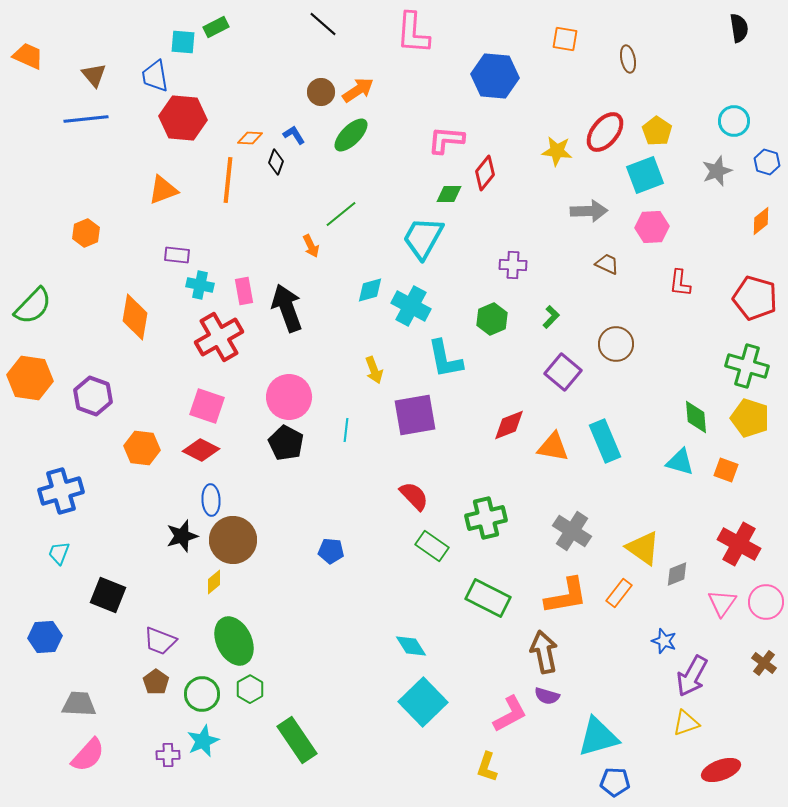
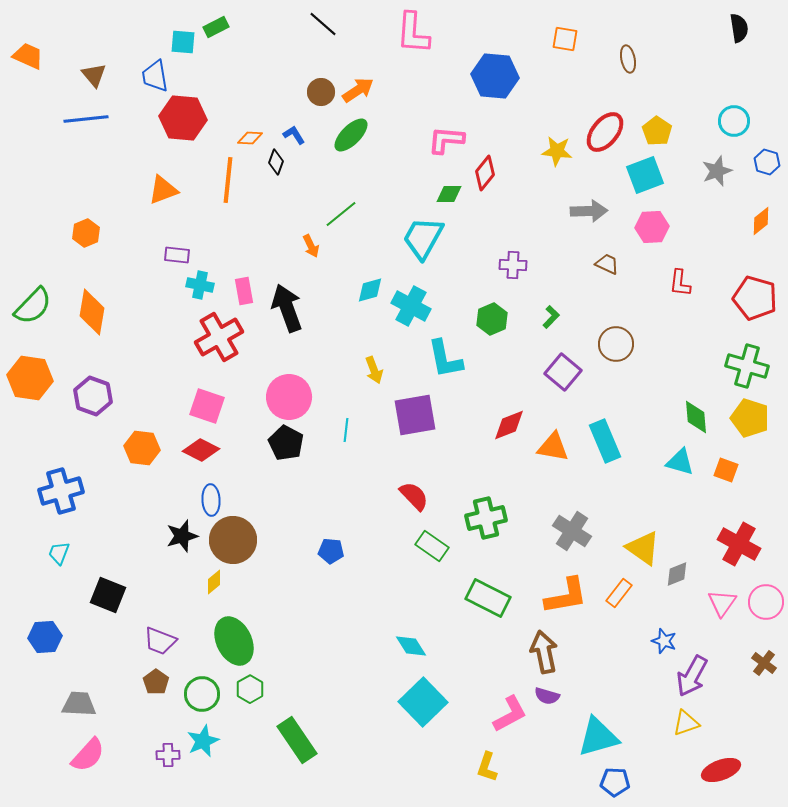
orange diamond at (135, 317): moved 43 px left, 5 px up
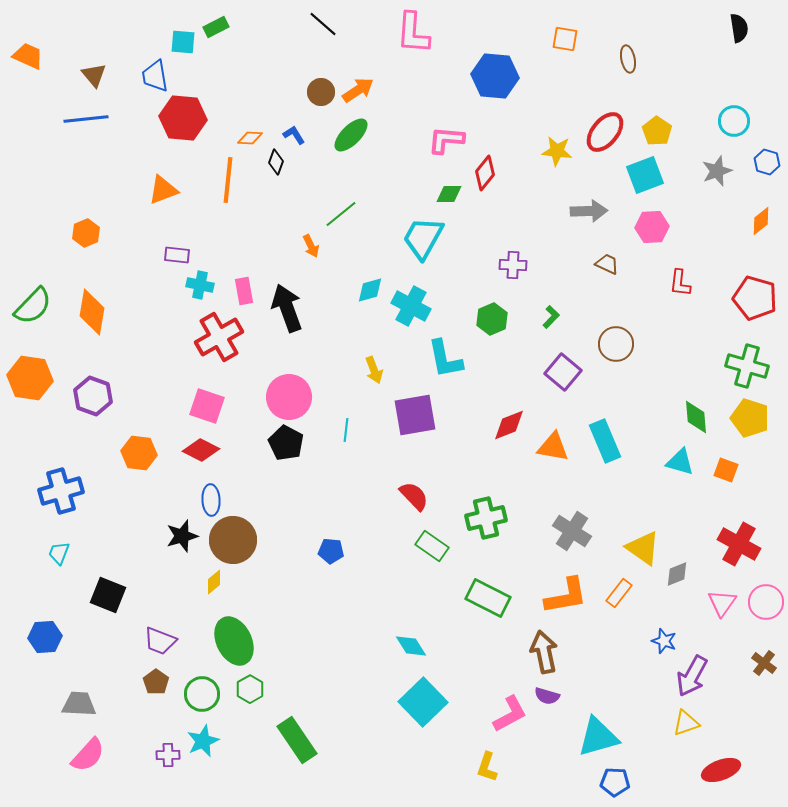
orange hexagon at (142, 448): moved 3 px left, 5 px down
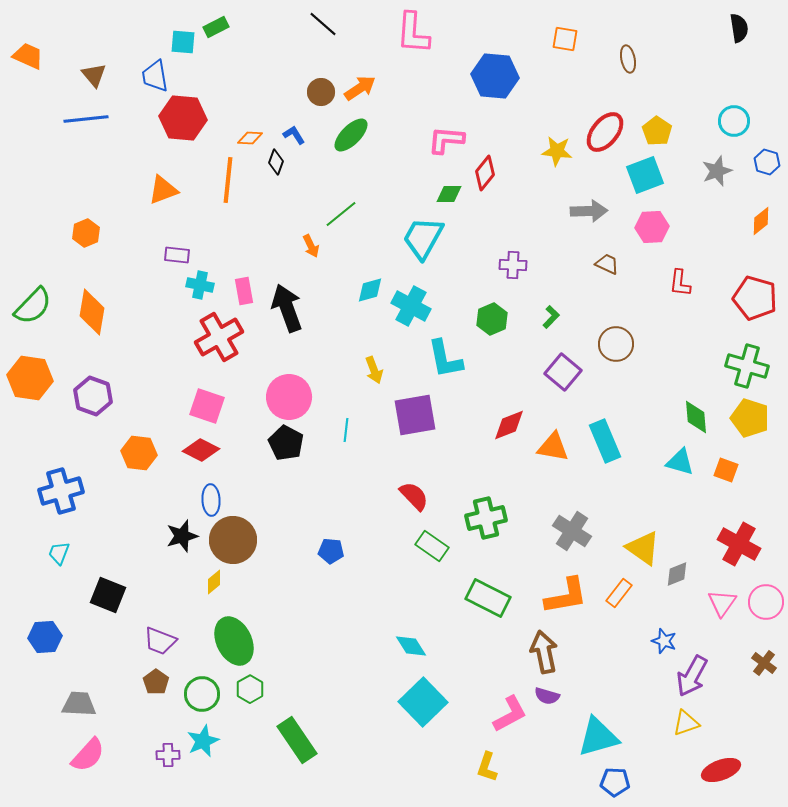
orange arrow at (358, 90): moved 2 px right, 2 px up
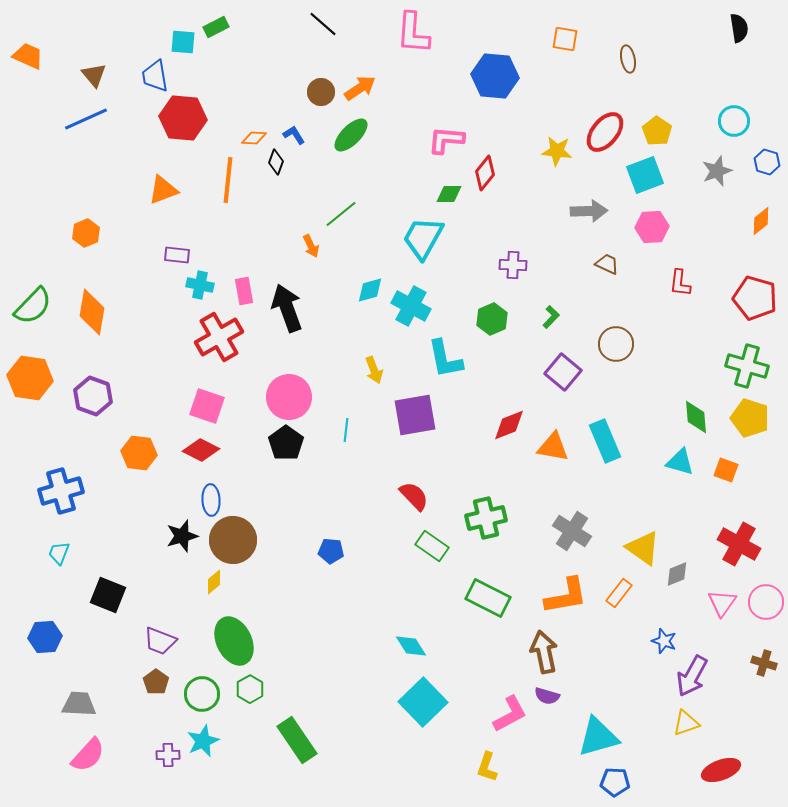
blue line at (86, 119): rotated 18 degrees counterclockwise
orange diamond at (250, 138): moved 4 px right
black pentagon at (286, 443): rotated 8 degrees clockwise
brown cross at (764, 663): rotated 20 degrees counterclockwise
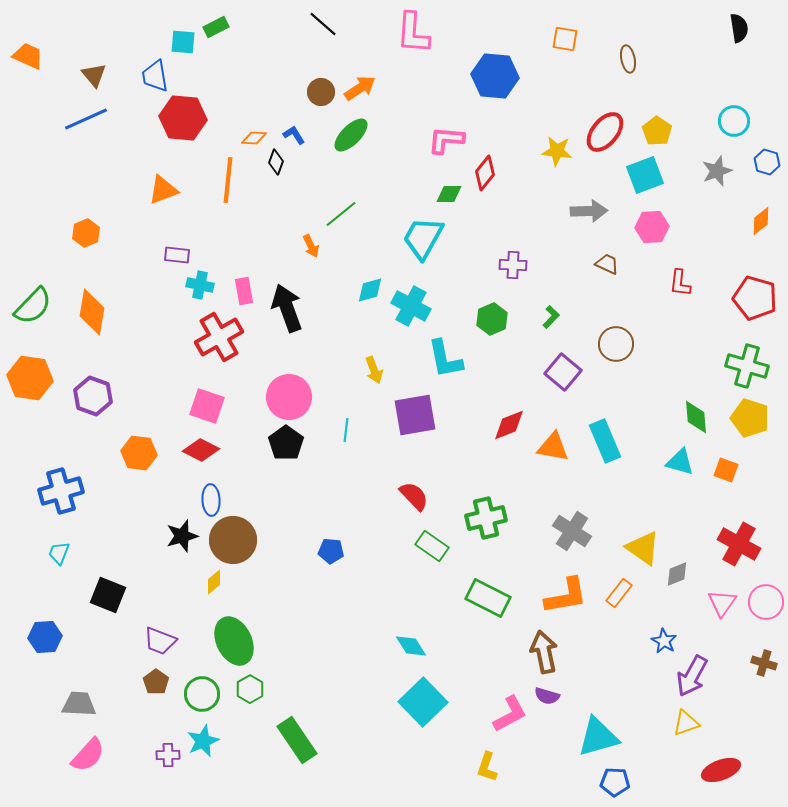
blue star at (664, 641): rotated 10 degrees clockwise
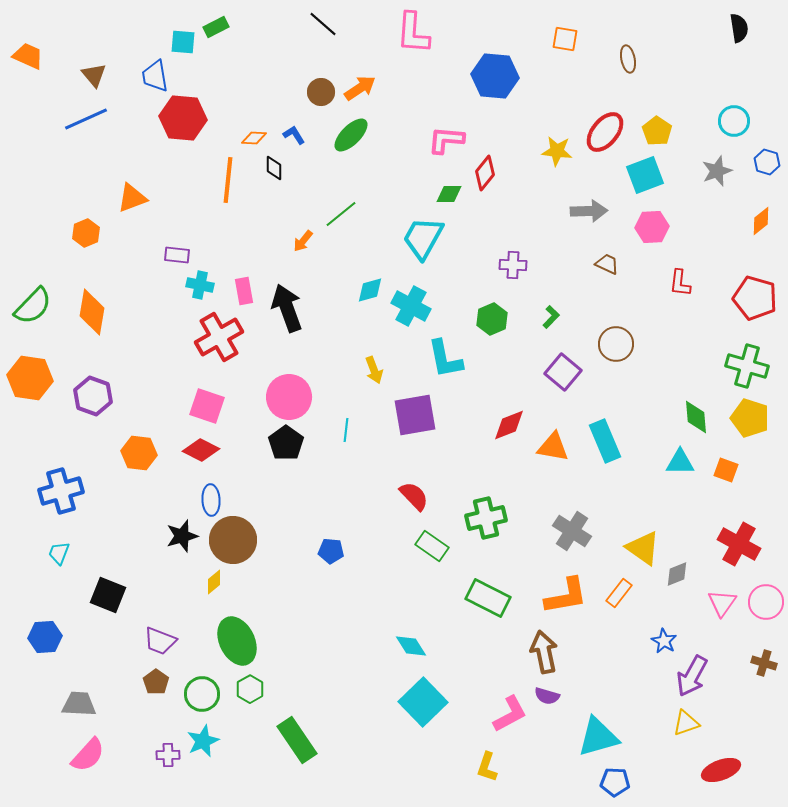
black diamond at (276, 162): moved 2 px left, 6 px down; rotated 20 degrees counterclockwise
orange triangle at (163, 190): moved 31 px left, 8 px down
orange arrow at (311, 246): moved 8 px left, 5 px up; rotated 65 degrees clockwise
cyan triangle at (680, 462): rotated 16 degrees counterclockwise
green ellipse at (234, 641): moved 3 px right
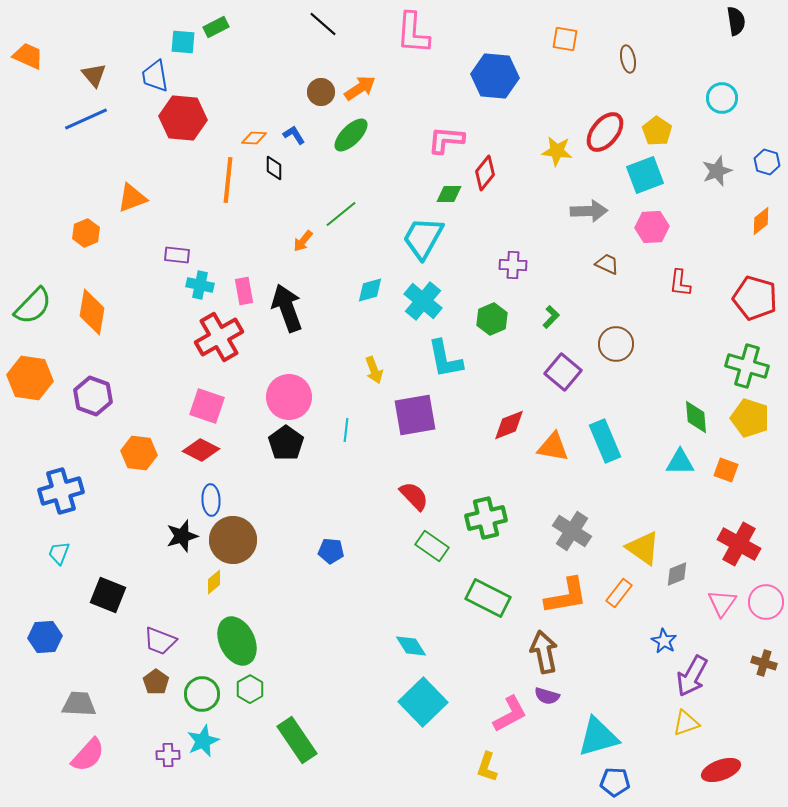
black semicircle at (739, 28): moved 3 px left, 7 px up
cyan circle at (734, 121): moved 12 px left, 23 px up
cyan cross at (411, 306): moved 12 px right, 5 px up; rotated 12 degrees clockwise
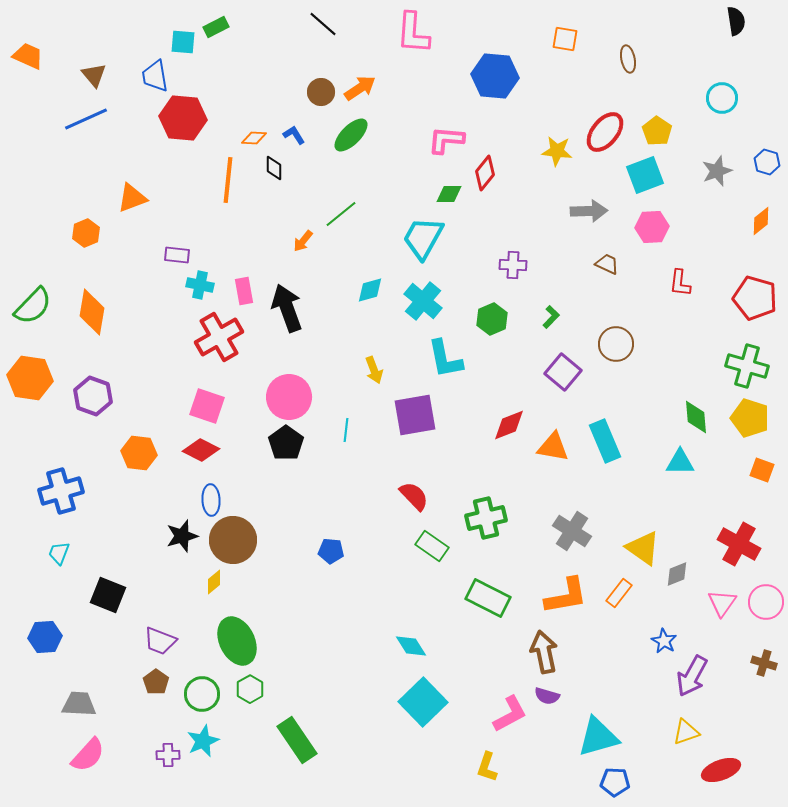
orange square at (726, 470): moved 36 px right
yellow triangle at (686, 723): moved 9 px down
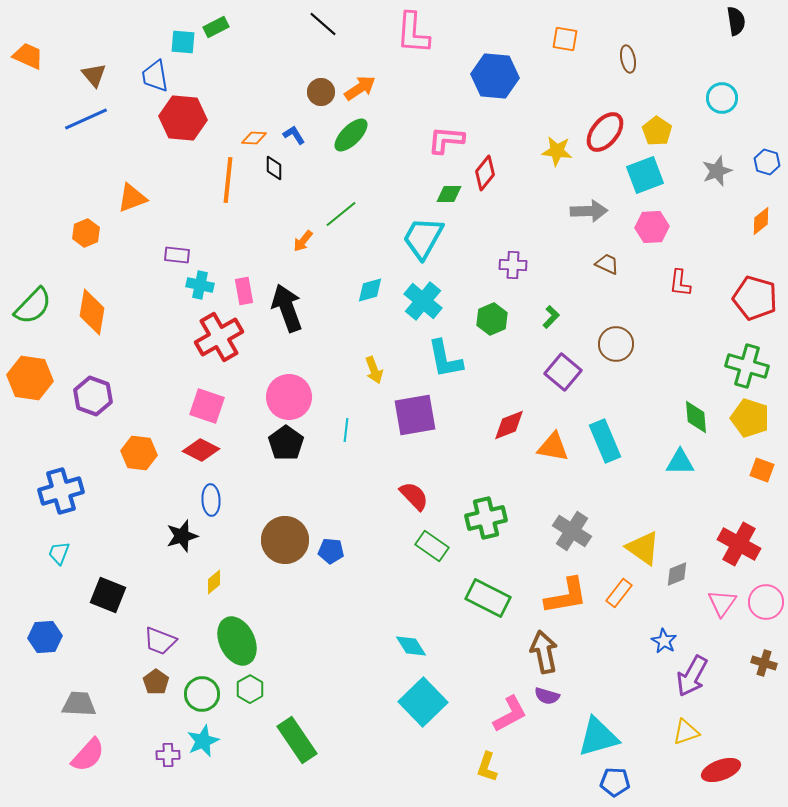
brown circle at (233, 540): moved 52 px right
